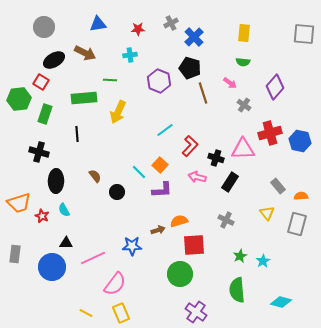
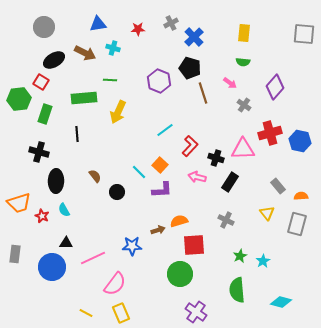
cyan cross at (130, 55): moved 17 px left, 7 px up; rotated 24 degrees clockwise
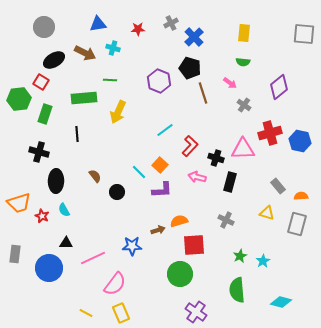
purple diamond at (275, 87): moved 4 px right; rotated 10 degrees clockwise
black rectangle at (230, 182): rotated 18 degrees counterclockwise
yellow triangle at (267, 213): rotated 35 degrees counterclockwise
blue circle at (52, 267): moved 3 px left, 1 px down
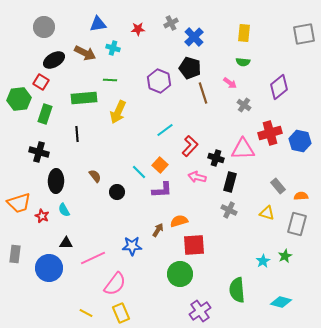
gray square at (304, 34): rotated 15 degrees counterclockwise
gray cross at (226, 220): moved 3 px right, 10 px up
brown arrow at (158, 230): rotated 40 degrees counterclockwise
green star at (240, 256): moved 45 px right
purple cross at (196, 312): moved 4 px right, 1 px up; rotated 20 degrees clockwise
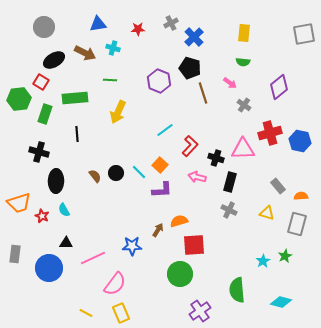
green rectangle at (84, 98): moved 9 px left
black circle at (117, 192): moved 1 px left, 19 px up
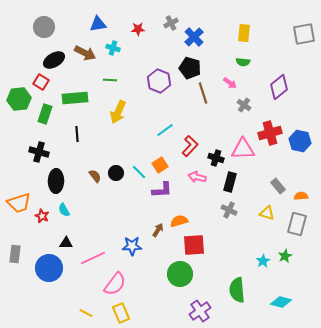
orange square at (160, 165): rotated 14 degrees clockwise
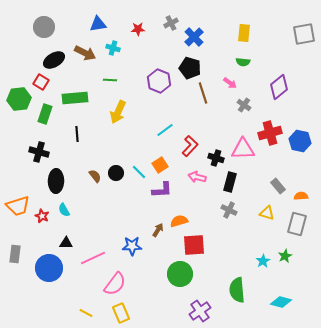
orange trapezoid at (19, 203): moved 1 px left, 3 px down
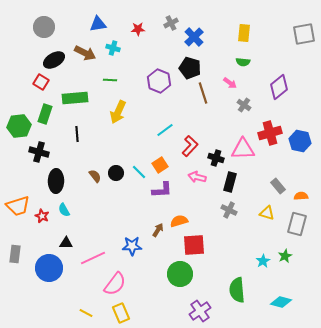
green hexagon at (19, 99): moved 27 px down
